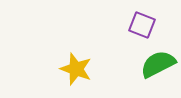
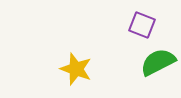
green semicircle: moved 2 px up
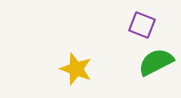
green semicircle: moved 2 px left
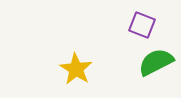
yellow star: rotated 12 degrees clockwise
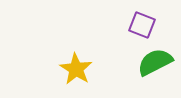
green semicircle: moved 1 px left
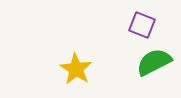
green semicircle: moved 1 px left
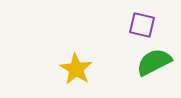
purple square: rotated 8 degrees counterclockwise
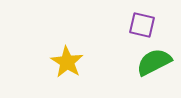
yellow star: moved 9 px left, 7 px up
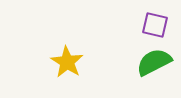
purple square: moved 13 px right
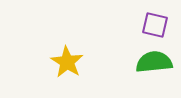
green semicircle: rotated 21 degrees clockwise
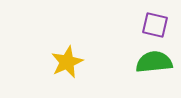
yellow star: rotated 16 degrees clockwise
